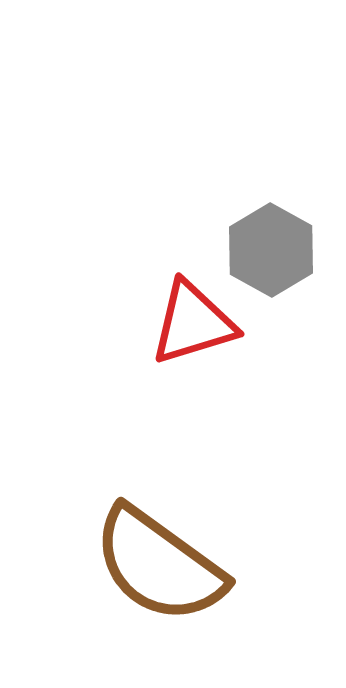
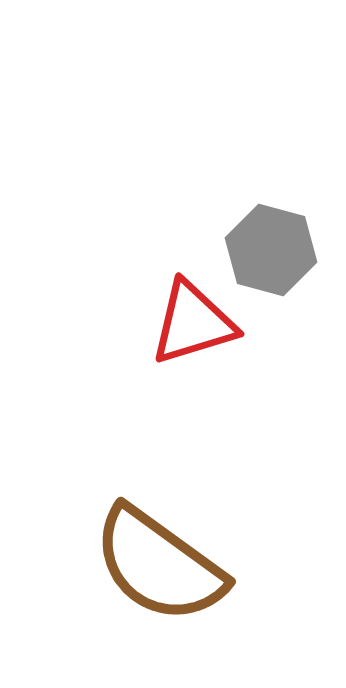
gray hexagon: rotated 14 degrees counterclockwise
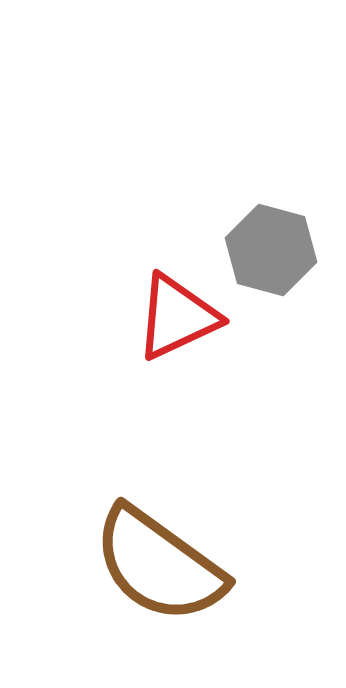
red triangle: moved 16 px left, 6 px up; rotated 8 degrees counterclockwise
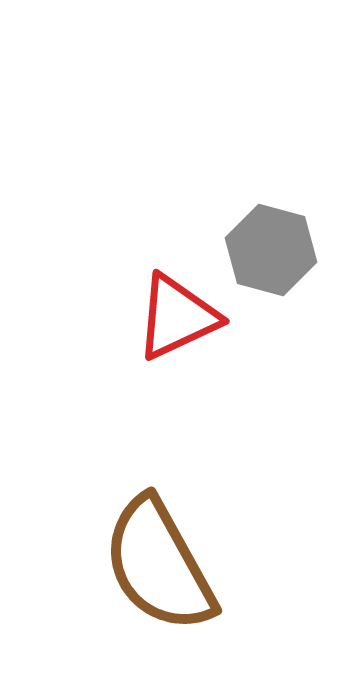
brown semicircle: rotated 25 degrees clockwise
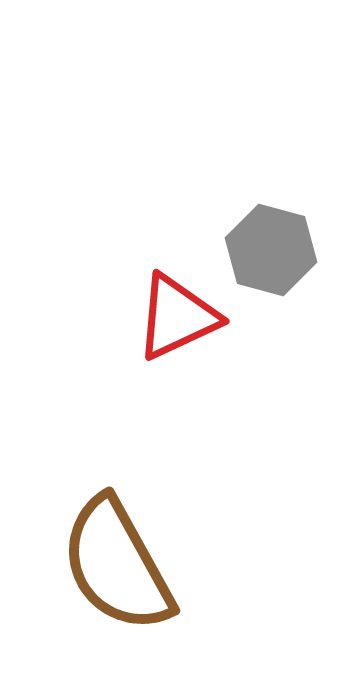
brown semicircle: moved 42 px left
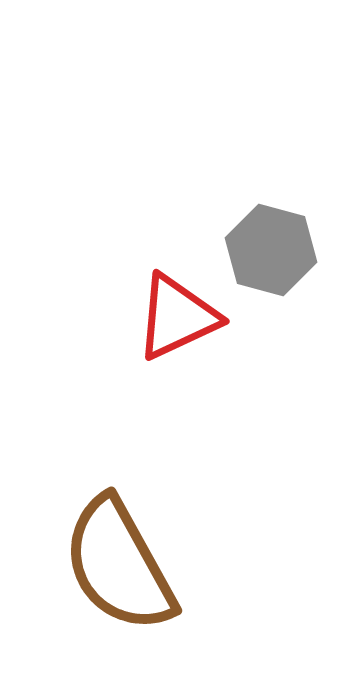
brown semicircle: moved 2 px right
